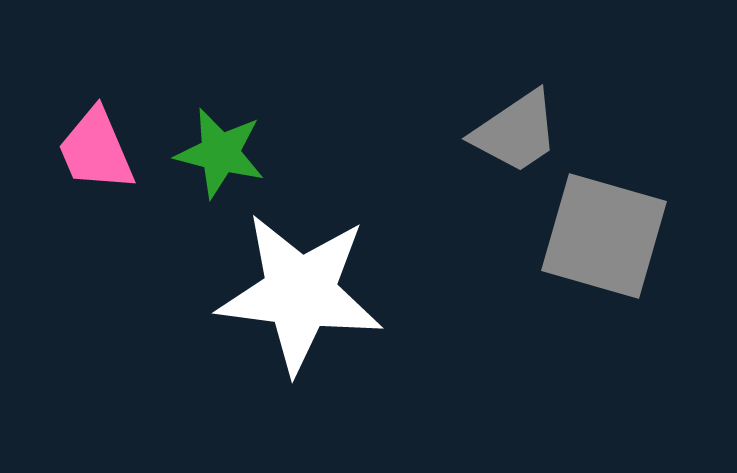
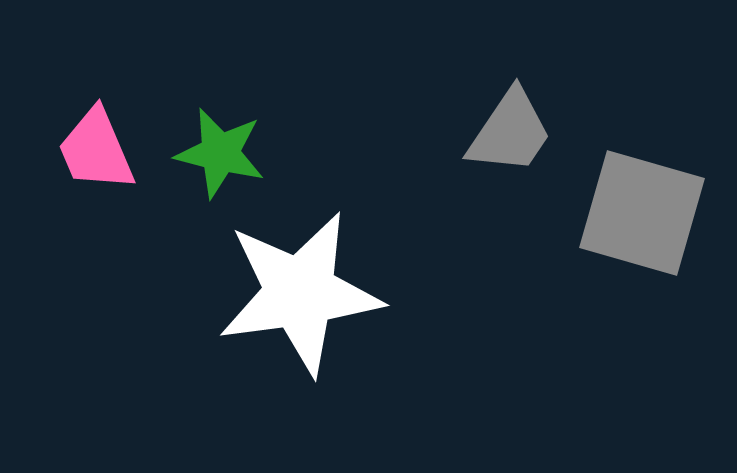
gray trapezoid: moved 6 px left; rotated 22 degrees counterclockwise
gray square: moved 38 px right, 23 px up
white star: rotated 15 degrees counterclockwise
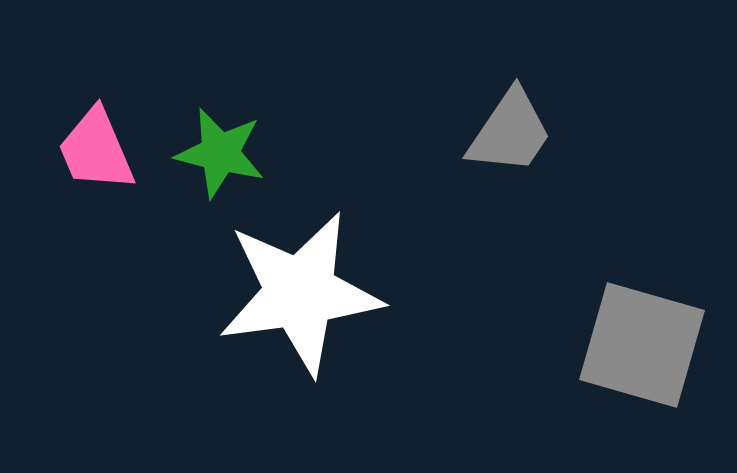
gray square: moved 132 px down
